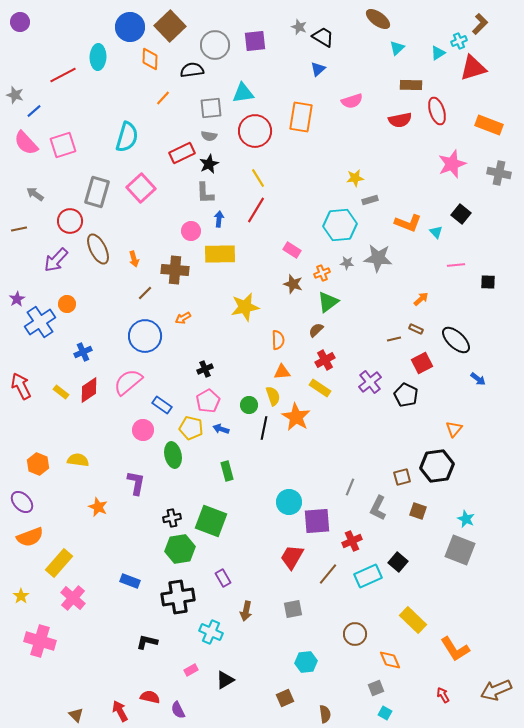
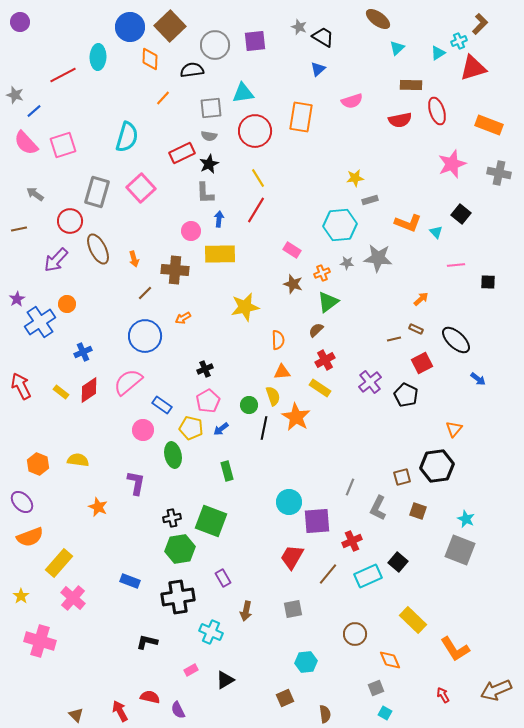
blue arrow at (221, 429): rotated 56 degrees counterclockwise
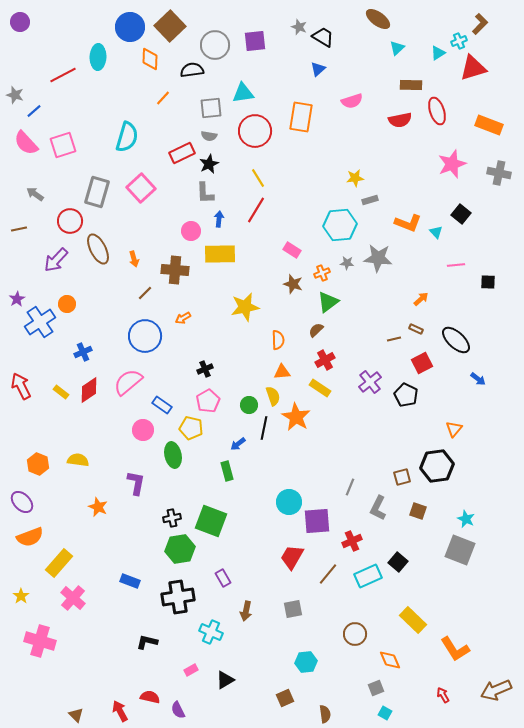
blue arrow at (221, 429): moved 17 px right, 15 px down
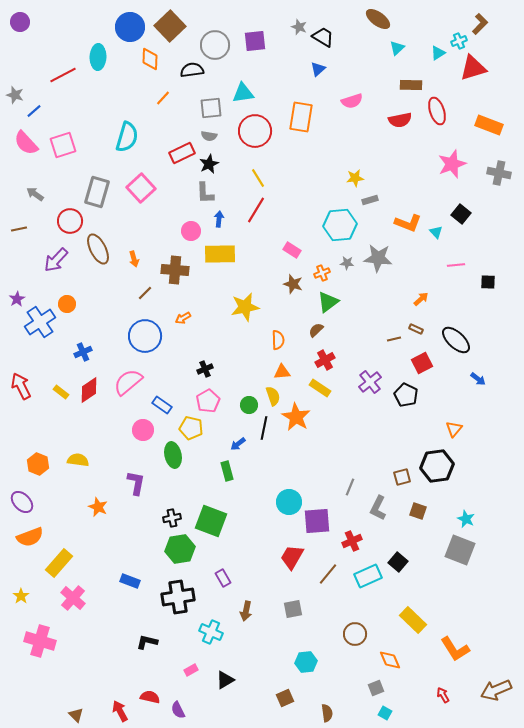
brown semicircle at (325, 714): moved 2 px right, 1 px up
